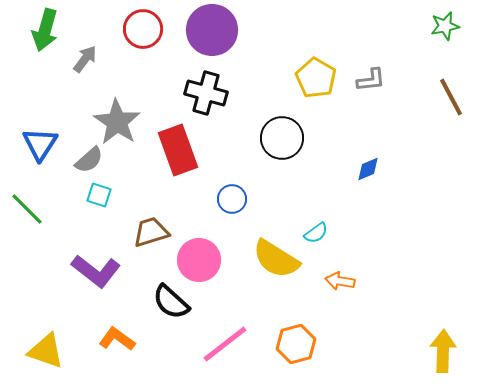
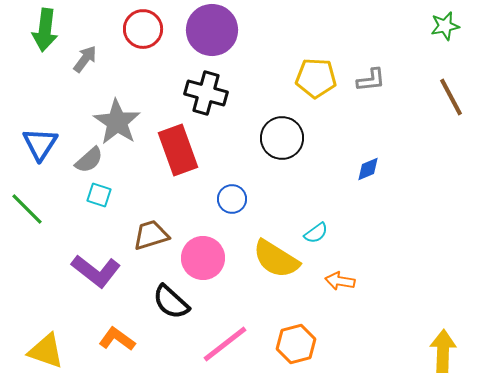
green arrow: rotated 9 degrees counterclockwise
yellow pentagon: rotated 27 degrees counterclockwise
brown trapezoid: moved 3 px down
pink circle: moved 4 px right, 2 px up
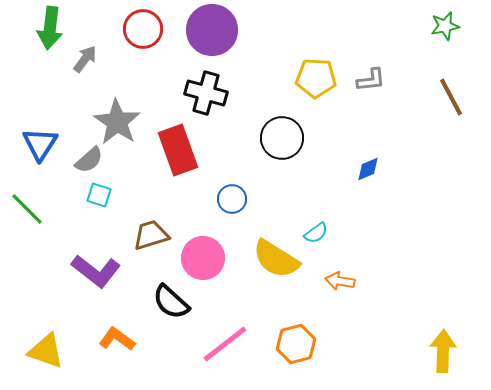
green arrow: moved 5 px right, 2 px up
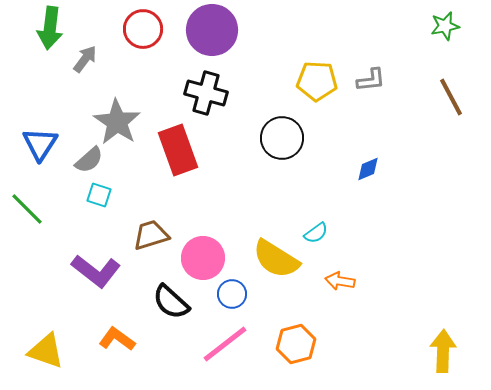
yellow pentagon: moved 1 px right, 3 px down
blue circle: moved 95 px down
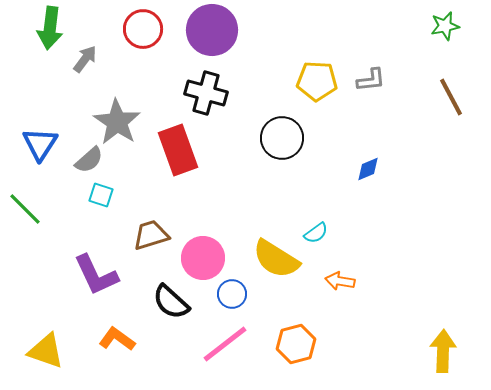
cyan square: moved 2 px right
green line: moved 2 px left
purple L-shape: moved 4 px down; rotated 27 degrees clockwise
